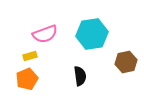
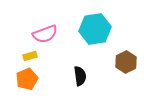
cyan hexagon: moved 3 px right, 5 px up
brown hexagon: rotated 15 degrees counterclockwise
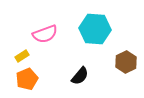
cyan hexagon: rotated 12 degrees clockwise
yellow rectangle: moved 8 px left; rotated 16 degrees counterclockwise
black semicircle: rotated 48 degrees clockwise
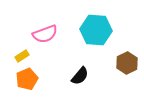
cyan hexagon: moved 1 px right, 1 px down
brown hexagon: moved 1 px right, 1 px down
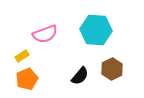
brown hexagon: moved 15 px left, 6 px down
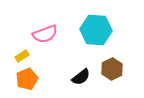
black semicircle: moved 1 px right, 1 px down; rotated 12 degrees clockwise
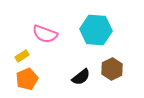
pink semicircle: rotated 40 degrees clockwise
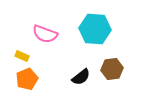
cyan hexagon: moved 1 px left, 1 px up
yellow rectangle: rotated 56 degrees clockwise
brown hexagon: rotated 20 degrees clockwise
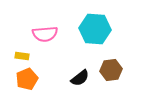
pink semicircle: rotated 25 degrees counterclockwise
yellow rectangle: rotated 16 degrees counterclockwise
brown hexagon: moved 1 px left, 1 px down
black semicircle: moved 1 px left, 1 px down
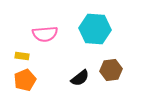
orange pentagon: moved 2 px left, 1 px down
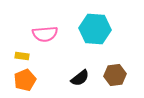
brown hexagon: moved 4 px right, 5 px down
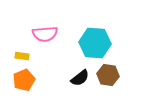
cyan hexagon: moved 14 px down
brown hexagon: moved 7 px left; rotated 15 degrees clockwise
orange pentagon: moved 1 px left
